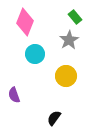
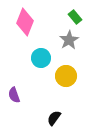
cyan circle: moved 6 px right, 4 px down
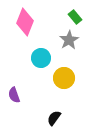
yellow circle: moved 2 px left, 2 px down
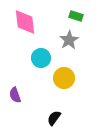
green rectangle: moved 1 px right, 1 px up; rotated 32 degrees counterclockwise
pink diamond: rotated 28 degrees counterclockwise
purple semicircle: moved 1 px right
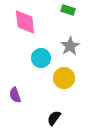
green rectangle: moved 8 px left, 6 px up
gray star: moved 1 px right, 6 px down
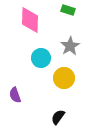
pink diamond: moved 5 px right, 2 px up; rotated 8 degrees clockwise
black semicircle: moved 4 px right, 1 px up
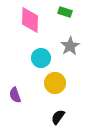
green rectangle: moved 3 px left, 2 px down
yellow circle: moved 9 px left, 5 px down
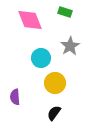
pink diamond: rotated 24 degrees counterclockwise
purple semicircle: moved 2 px down; rotated 14 degrees clockwise
black semicircle: moved 4 px left, 4 px up
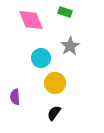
pink diamond: moved 1 px right
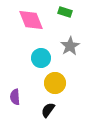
black semicircle: moved 6 px left, 3 px up
